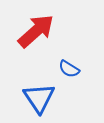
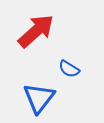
blue triangle: rotated 12 degrees clockwise
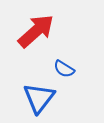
blue semicircle: moved 5 px left
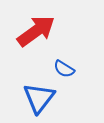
red arrow: rotated 6 degrees clockwise
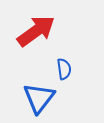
blue semicircle: rotated 130 degrees counterclockwise
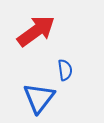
blue semicircle: moved 1 px right, 1 px down
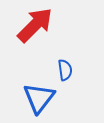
red arrow: moved 1 px left, 6 px up; rotated 9 degrees counterclockwise
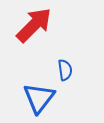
red arrow: moved 1 px left
